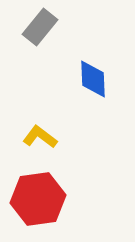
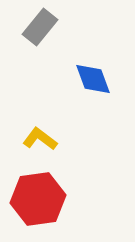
blue diamond: rotated 18 degrees counterclockwise
yellow L-shape: moved 2 px down
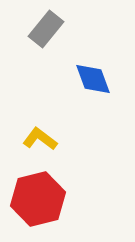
gray rectangle: moved 6 px right, 2 px down
red hexagon: rotated 6 degrees counterclockwise
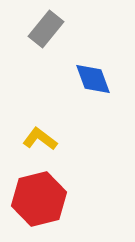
red hexagon: moved 1 px right
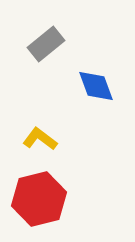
gray rectangle: moved 15 px down; rotated 12 degrees clockwise
blue diamond: moved 3 px right, 7 px down
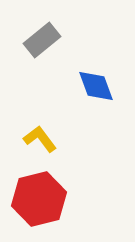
gray rectangle: moved 4 px left, 4 px up
yellow L-shape: rotated 16 degrees clockwise
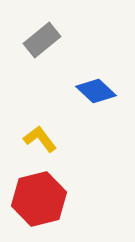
blue diamond: moved 5 px down; rotated 27 degrees counterclockwise
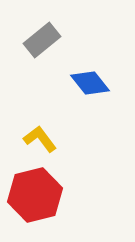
blue diamond: moved 6 px left, 8 px up; rotated 9 degrees clockwise
red hexagon: moved 4 px left, 4 px up
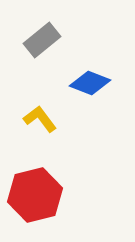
blue diamond: rotated 30 degrees counterclockwise
yellow L-shape: moved 20 px up
